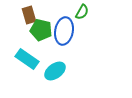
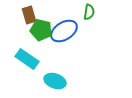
green semicircle: moved 7 px right; rotated 21 degrees counterclockwise
blue ellipse: rotated 48 degrees clockwise
cyan ellipse: moved 10 px down; rotated 55 degrees clockwise
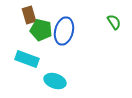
green semicircle: moved 25 px right, 10 px down; rotated 42 degrees counterclockwise
blue ellipse: rotated 44 degrees counterclockwise
cyan rectangle: rotated 15 degrees counterclockwise
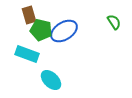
blue ellipse: rotated 44 degrees clockwise
cyan rectangle: moved 5 px up
cyan ellipse: moved 4 px left, 1 px up; rotated 25 degrees clockwise
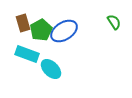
brown rectangle: moved 6 px left, 8 px down
green pentagon: rotated 30 degrees clockwise
cyan ellipse: moved 11 px up
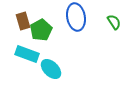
brown rectangle: moved 2 px up
blue ellipse: moved 12 px right, 14 px up; rotated 68 degrees counterclockwise
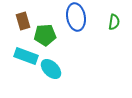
green semicircle: rotated 42 degrees clockwise
green pentagon: moved 4 px right, 5 px down; rotated 25 degrees clockwise
cyan rectangle: moved 1 px left, 2 px down
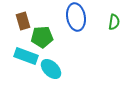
green pentagon: moved 3 px left, 2 px down
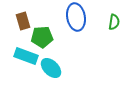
cyan ellipse: moved 1 px up
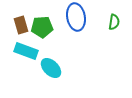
brown rectangle: moved 2 px left, 4 px down
green pentagon: moved 10 px up
cyan rectangle: moved 5 px up
